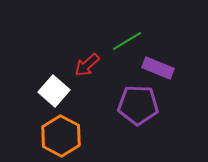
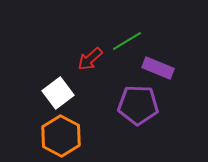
red arrow: moved 3 px right, 6 px up
white square: moved 4 px right, 2 px down; rotated 12 degrees clockwise
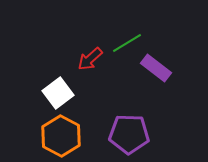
green line: moved 2 px down
purple rectangle: moved 2 px left; rotated 16 degrees clockwise
purple pentagon: moved 9 px left, 29 px down
